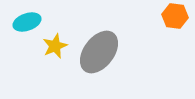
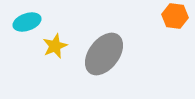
gray ellipse: moved 5 px right, 2 px down
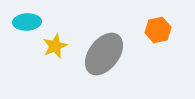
orange hexagon: moved 17 px left, 14 px down; rotated 20 degrees counterclockwise
cyan ellipse: rotated 16 degrees clockwise
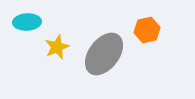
orange hexagon: moved 11 px left
yellow star: moved 2 px right, 1 px down
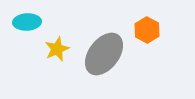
orange hexagon: rotated 20 degrees counterclockwise
yellow star: moved 2 px down
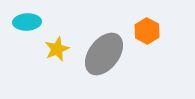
orange hexagon: moved 1 px down
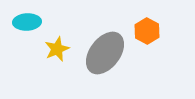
gray ellipse: moved 1 px right, 1 px up
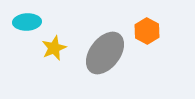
yellow star: moved 3 px left, 1 px up
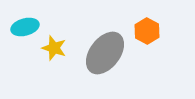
cyan ellipse: moved 2 px left, 5 px down; rotated 12 degrees counterclockwise
yellow star: rotated 30 degrees counterclockwise
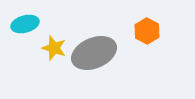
cyan ellipse: moved 3 px up
gray ellipse: moved 11 px left; rotated 30 degrees clockwise
